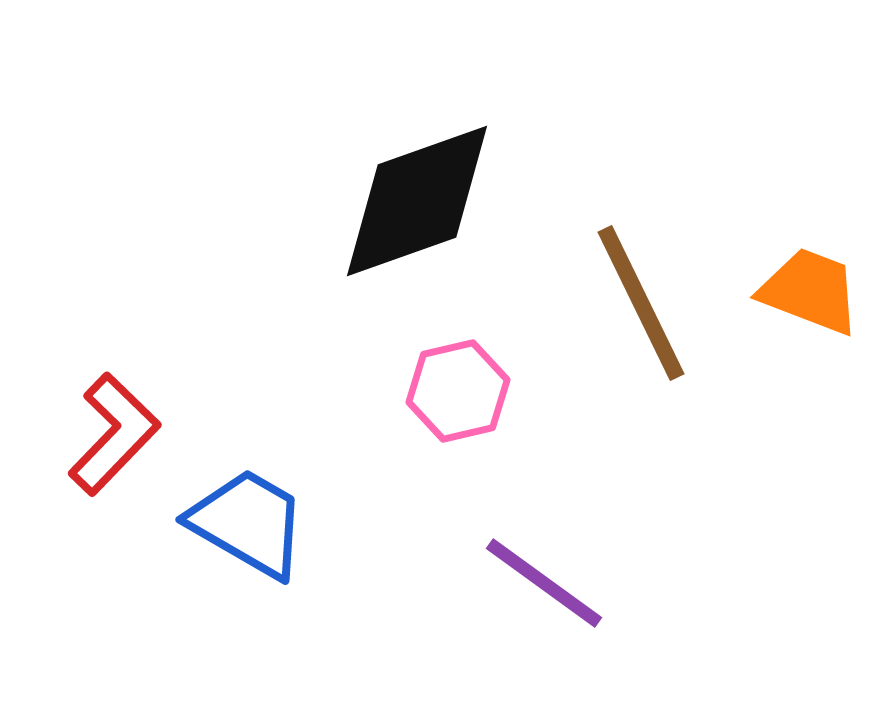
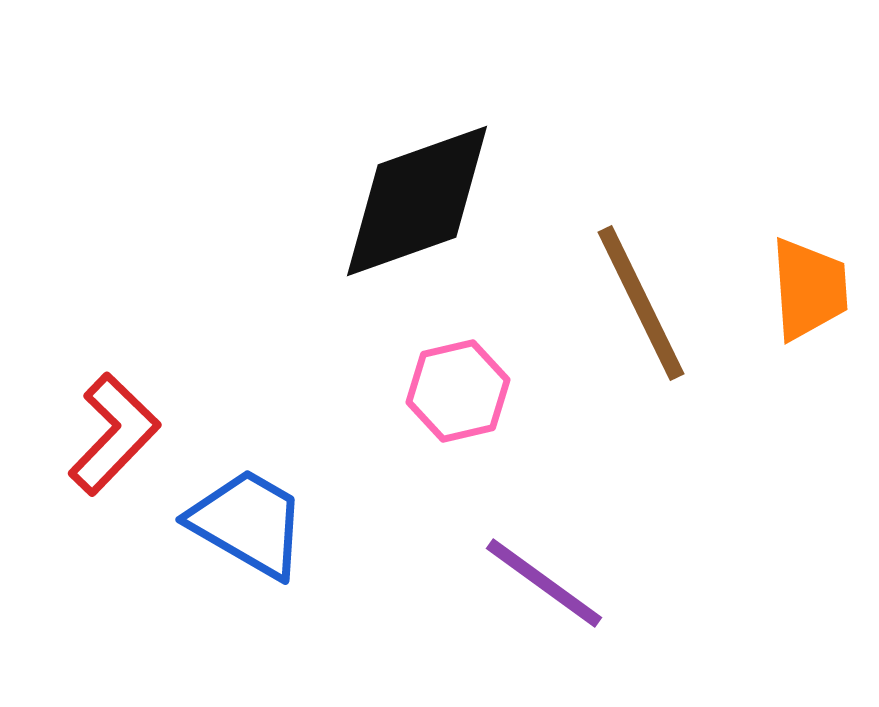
orange trapezoid: moved 1 px left, 2 px up; rotated 65 degrees clockwise
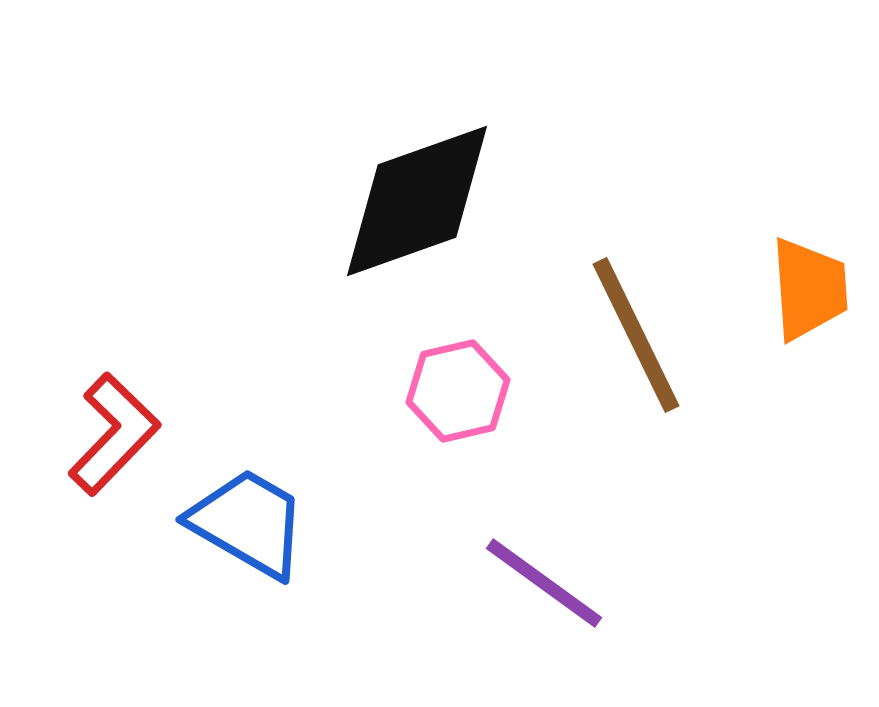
brown line: moved 5 px left, 32 px down
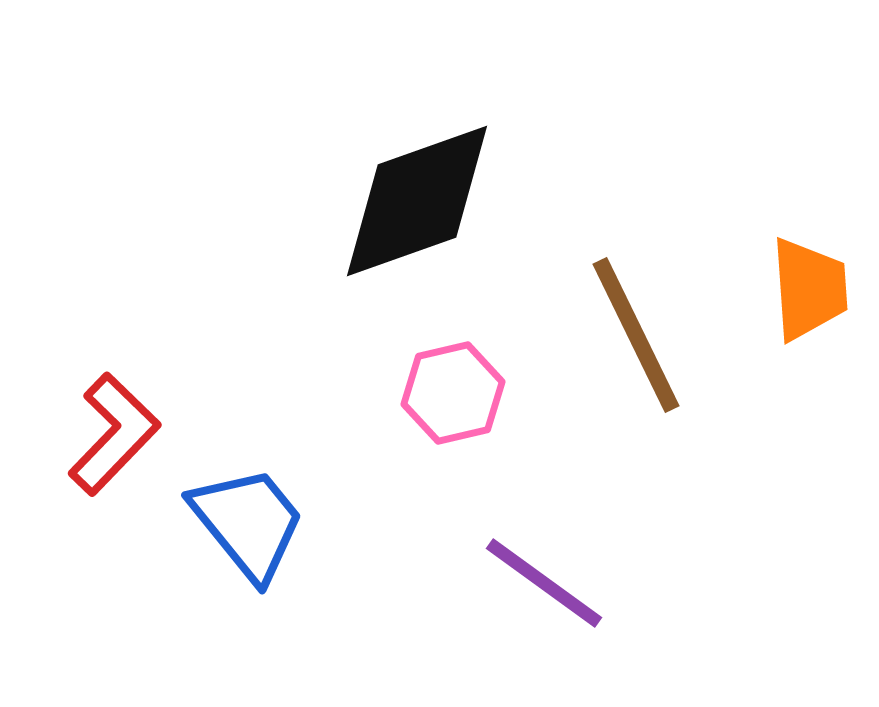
pink hexagon: moved 5 px left, 2 px down
blue trapezoid: rotated 21 degrees clockwise
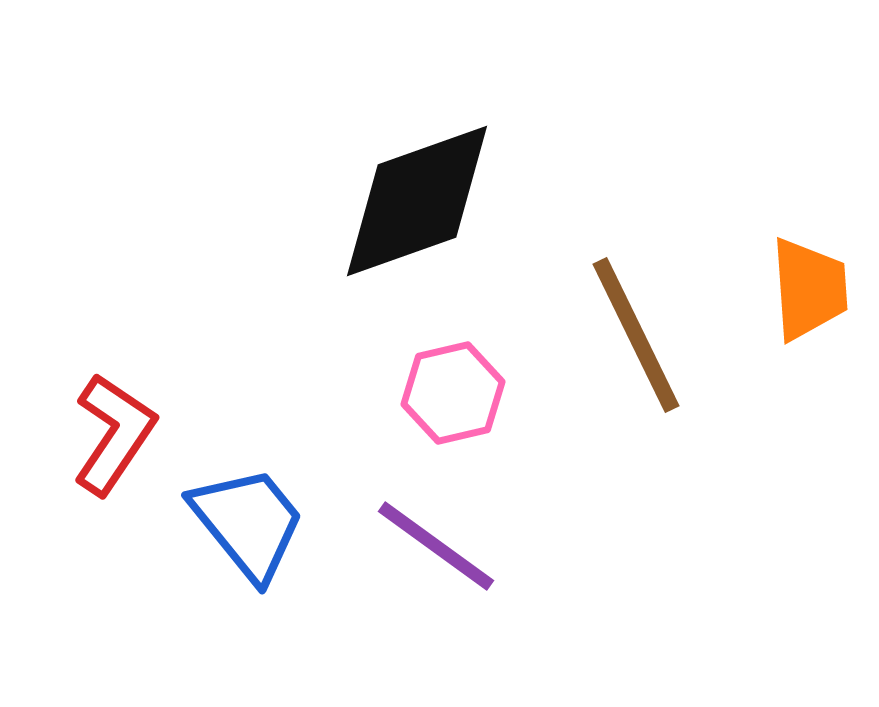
red L-shape: rotated 10 degrees counterclockwise
purple line: moved 108 px left, 37 px up
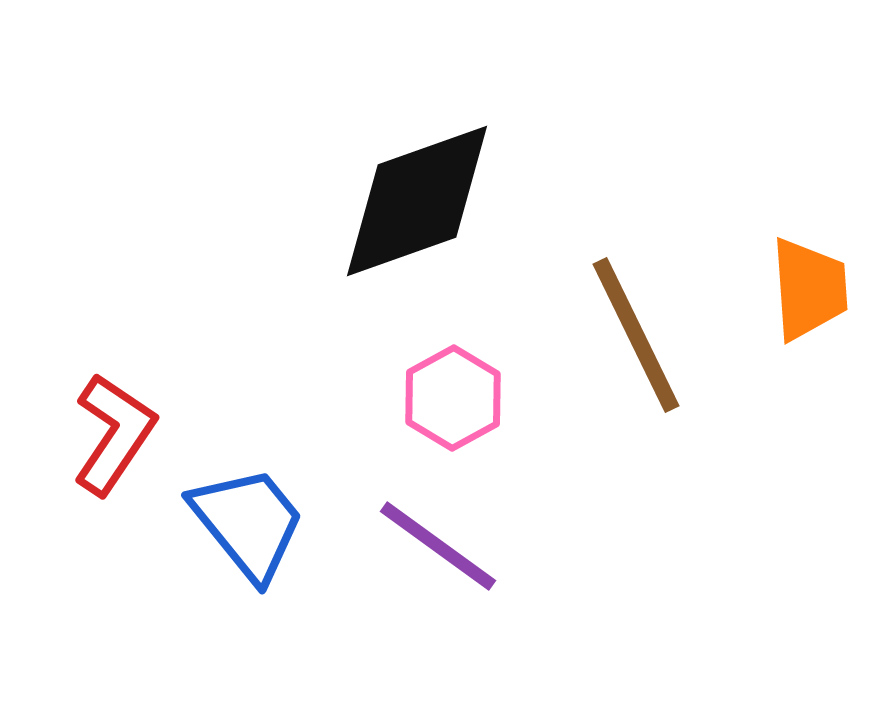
pink hexagon: moved 5 px down; rotated 16 degrees counterclockwise
purple line: moved 2 px right
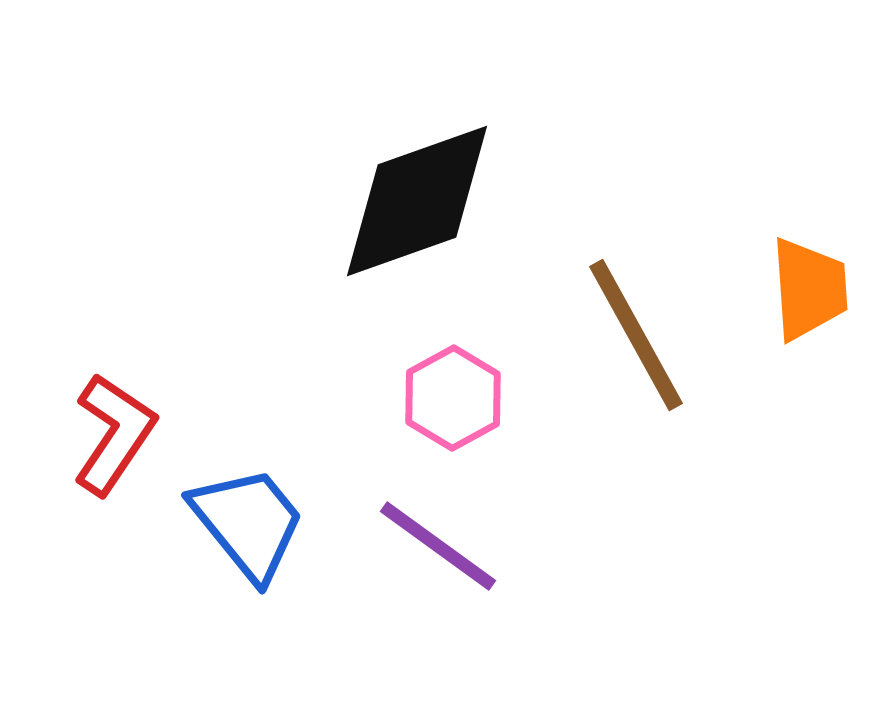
brown line: rotated 3 degrees counterclockwise
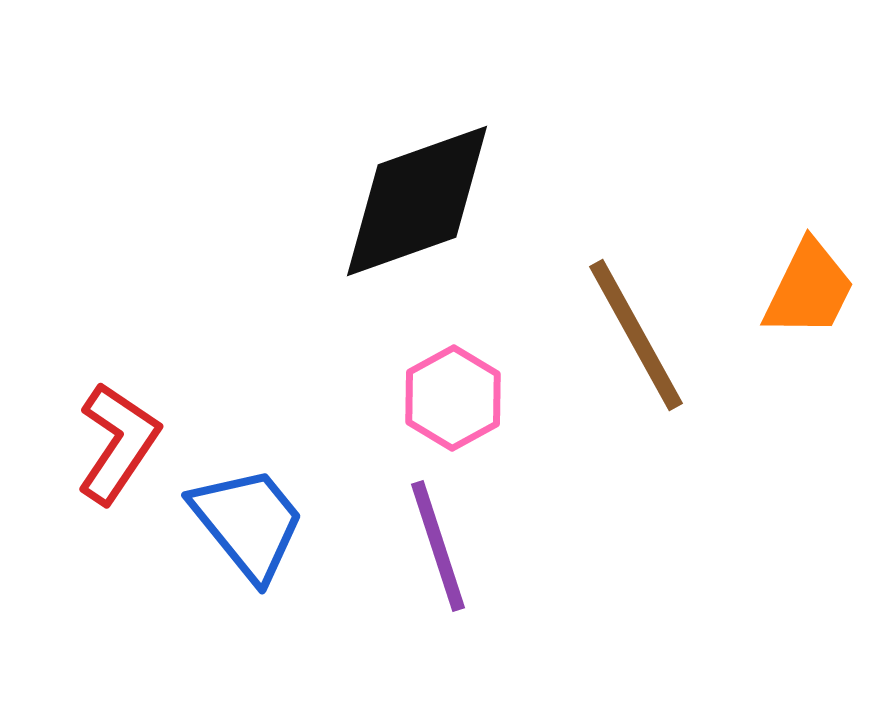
orange trapezoid: rotated 30 degrees clockwise
red L-shape: moved 4 px right, 9 px down
purple line: rotated 36 degrees clockwise
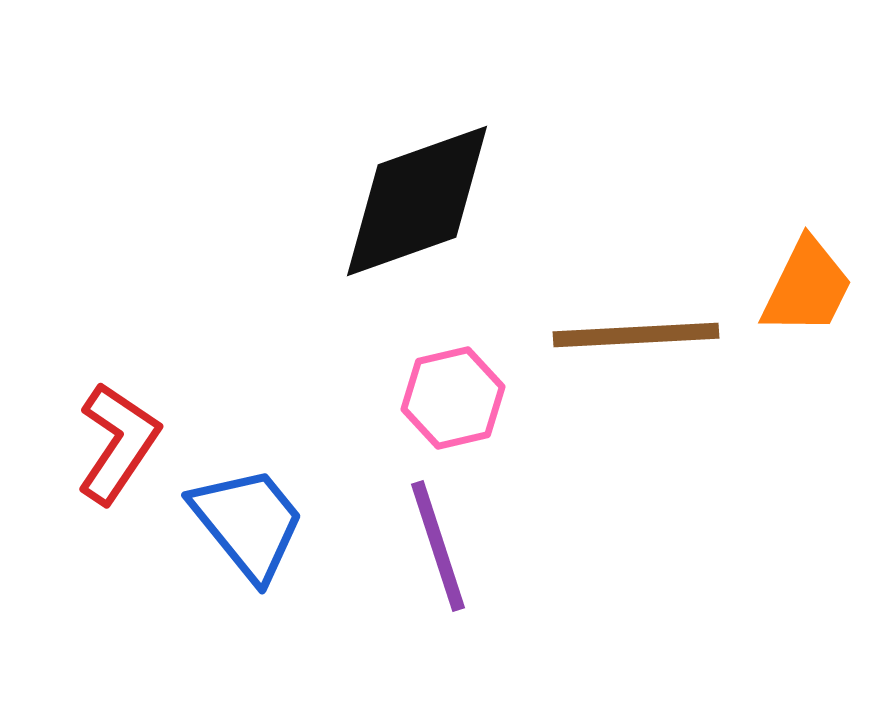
orange trapezoid: moved 2 px left, 2 px up
brown line: rotated 64 degrees counterclockwise
pink hexagon: rotated 16 degrees clockwise
